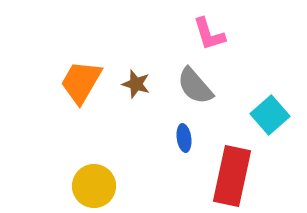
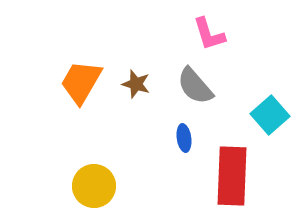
red rectangle: rotated 10 degrees counterclockwise
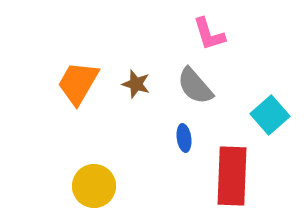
orange trapezoid: moved 3 px left, 1 px down
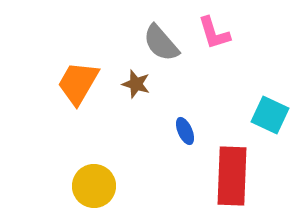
pink L-shape: moved 5 px right, 1 px up
gray semicircle: moved 34 px left, 43 px up
cyan square: rotated 24 degrees counterclockwise
blue ellipse: moved 1 px right, 7 px up; rotated 16 degrees counterclockwise
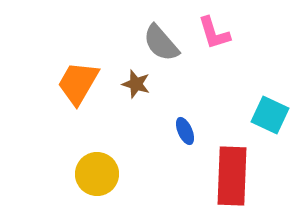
yellow circle: moved 3 px right, 12 px up
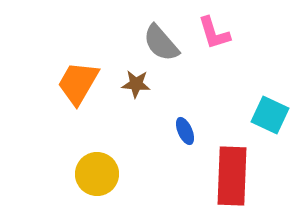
brown star: rotated 12 degrees counterclockwise
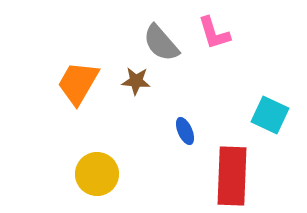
brown star: moved 3 px up
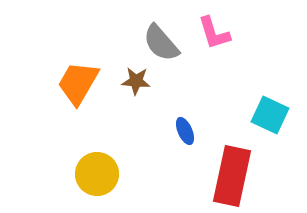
red rectangle: rotated 10 degrees clockwise
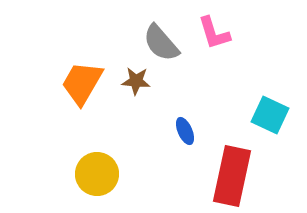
orange trapezoid: moved 4 px right
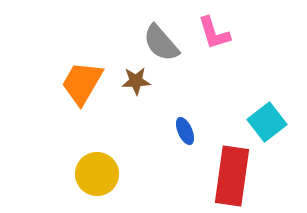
brown star: rotated 8 degrees counterclockwise
cyan square: moved 3 px left, 7 px down; rotated 27 degrees clockwise
red rectangle: rotated 4 degrees counterclockwise
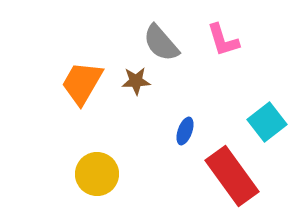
pink L-shape: moved 9 px right, 7 px down
blue ellipse: rotated 44 degrees clockwise
red rectangle: rotated 44 degrees counterclockwise
